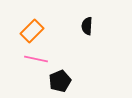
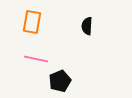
orange rectangle: moved 9 px up; rotated 35 degrees counterclockwise
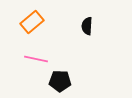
orange rectangle: rotated 40 degrees clockwise
black pentagon: rotated 25 degrees clockwise
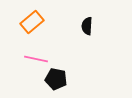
black pentagon: moved 4 px left, 2 px up; rotated 10 degrees clockwise
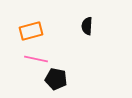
orange rectangle: moved 1 px left, 9 px down; rotated 25 degrees clockwise
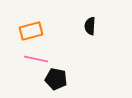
black semicircle: moved 3 px right
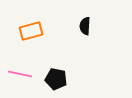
black semicircle: moved 5 px left
pink line: moved 16 px left, 15 px down
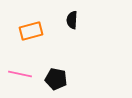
black semicircle: moved 13 px left, 6 px up
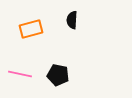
orange rectangle: moved 2 px up
black pentagon: moved 2 px right, 4 px up
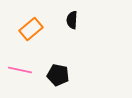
orange rectangle: rotated 25 degrees counterclockwise
pink line: moved 4 px up
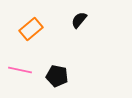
black semicircle: moved 7 px right; rotated 36 degrees clockwise
black pentagon: moved 1 px left, 1 px down
